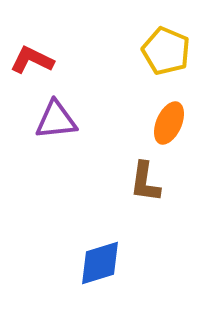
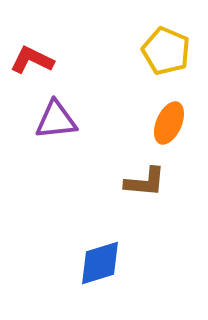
brown L-shape: rotated 93 degrees counterclockwise
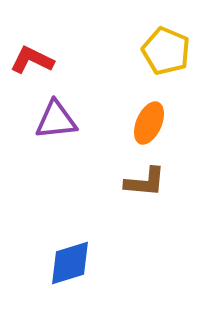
orange ellipse: moved 20 px left
blue diamond: moved 30 px left
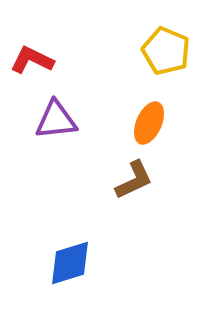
brown L-shape: moved 11 px left, 2 px up; rotated 30 degrees counterclockwise
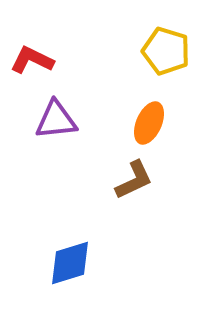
yellow pentagon: rotated 6 degrees counterclockwise
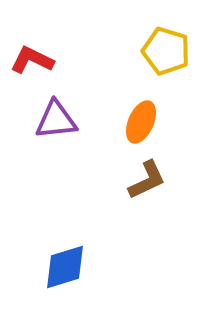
orange ellipse: moved 8 px left, 1 px up
brown L-shape: moved 13 px right
blue diamond: moved 5 px left, 4 px down
